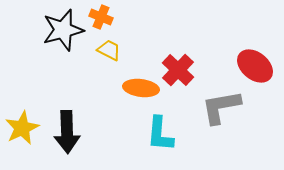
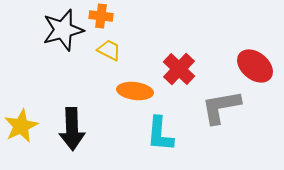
orange cross: moved 1 px up; rotated 15 degrees counterclockwise
red cross: moved 1 px right, 1 px up
orange ellipse: moved 6 px left, 3 px down
yellow star: moved 1 px left, 2 px up
black arrow: moved 5 px right, 3 px up
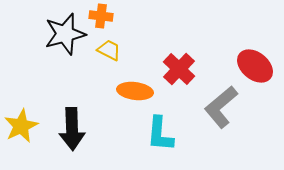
black star: moved 2 px right, 4 px down
gray L-shape: rotated 30 degrees counterclockwise
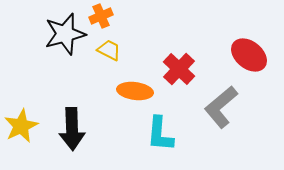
orange cross: rotated 30 degrees counterclockwise
red ellipse: moved 6 px left, 11 px up
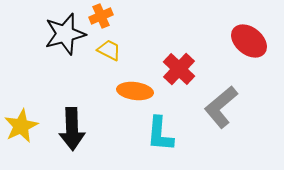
red ellipse: moved 14 px up
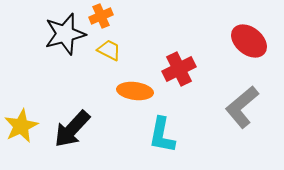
red cross: rotated 20 degrees clockwise
gray L-shape: moved 21 px right
black arrow: rotated 45 degrees clockwise
cyan L-shape: moved 2 px right, 1 px down; rotated 6 degrees clockwise
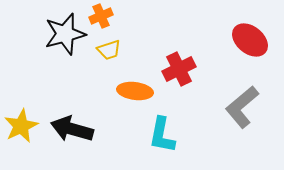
red ellipse: moved 1 px right, 1 px up
yellow trapezoid: rotated 135 degrees clockwise
black arrow: rotated 63 degrees clockwise
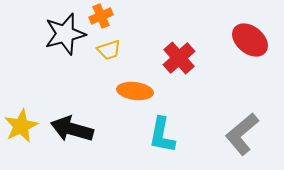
red cross: moved 11 px up; rotated 16 degrees counterclockwise
gray L-shape: moved 27 px down
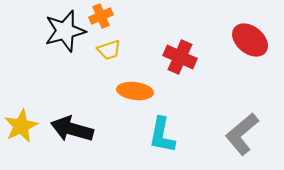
black star: moved 3 px up
red cross: moved 1 px right, 1 px up; rotated 24 degrees counterclockwise
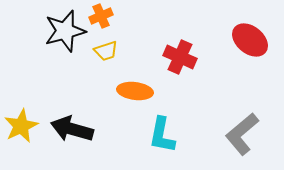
yellow trapezoid: moved 3 px left, 1 px down
